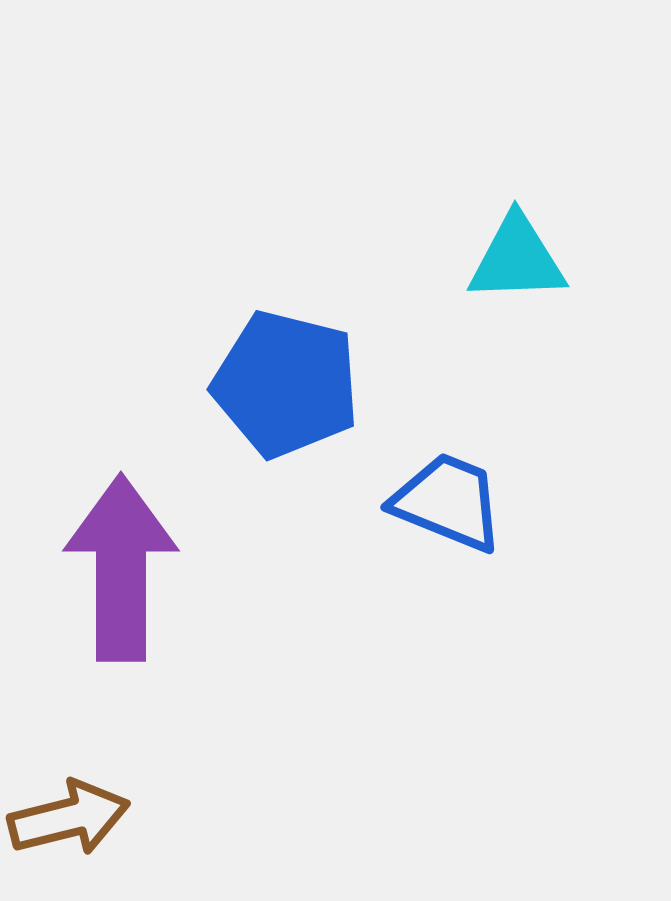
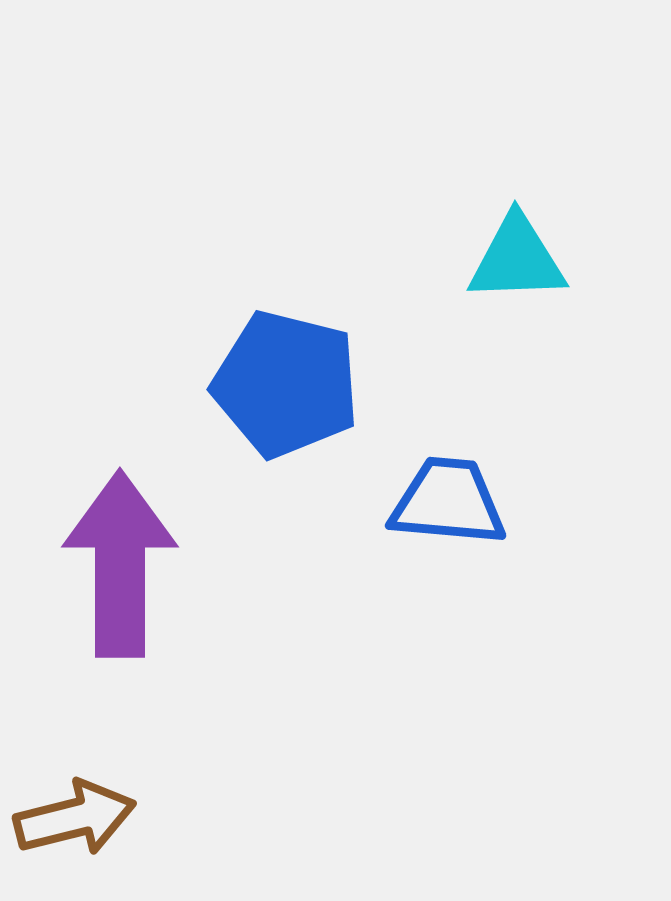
blue trapezoid: rotated 17 degrees counterclockwise
purple arrow: moved 1 px left, 4 px up
brown arrow: moved 6 px right
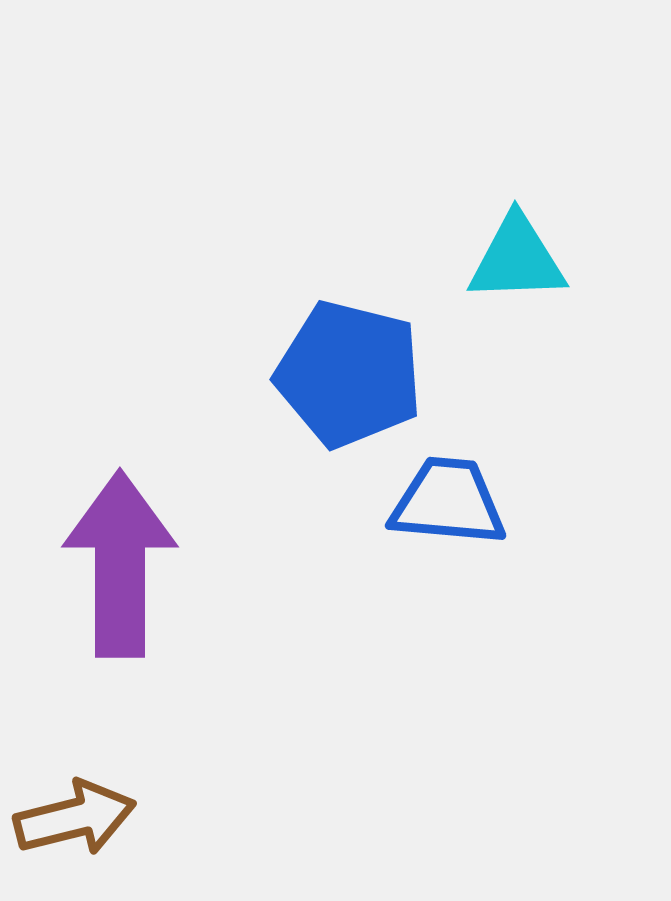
blue pentagon: moved 63 px right, 10 px up
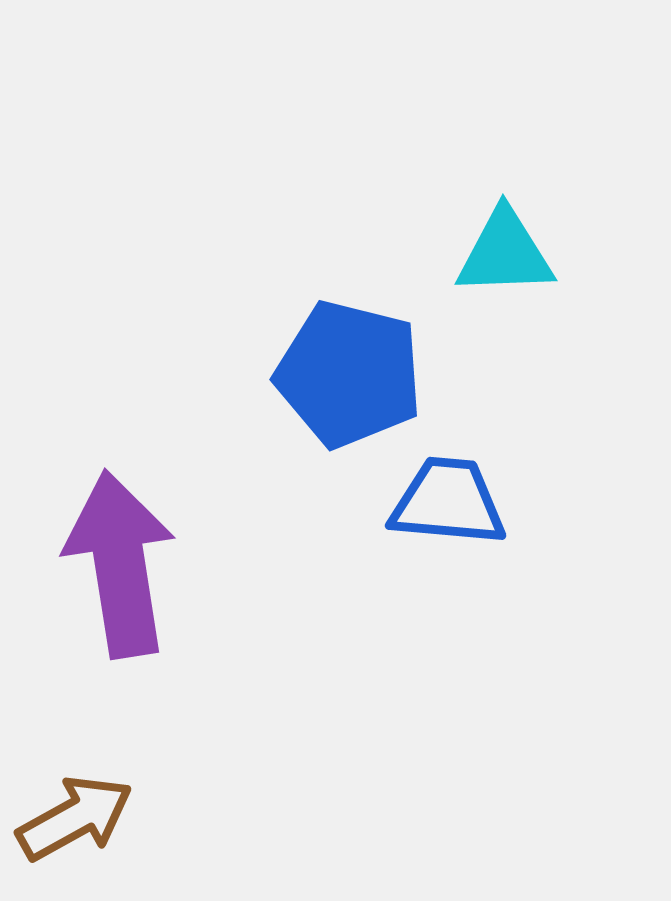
cyan triangle: moved 12 px left, 6 px up
purple arrow: rotated 9 degrees counterclockwise
brown arrow: rotated 15 degrees counterclockwise
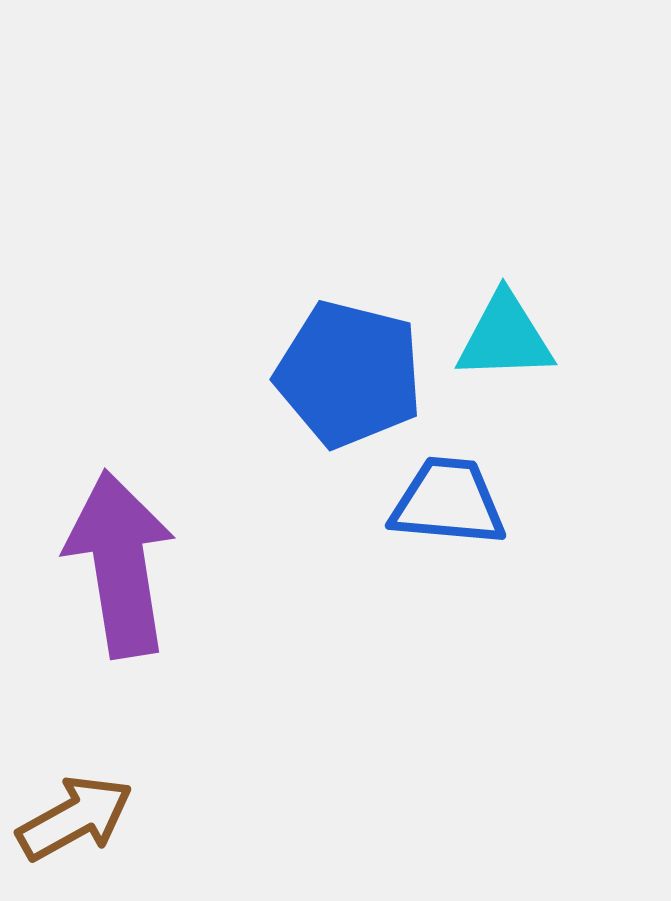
cyan triangle: moved 84 px down
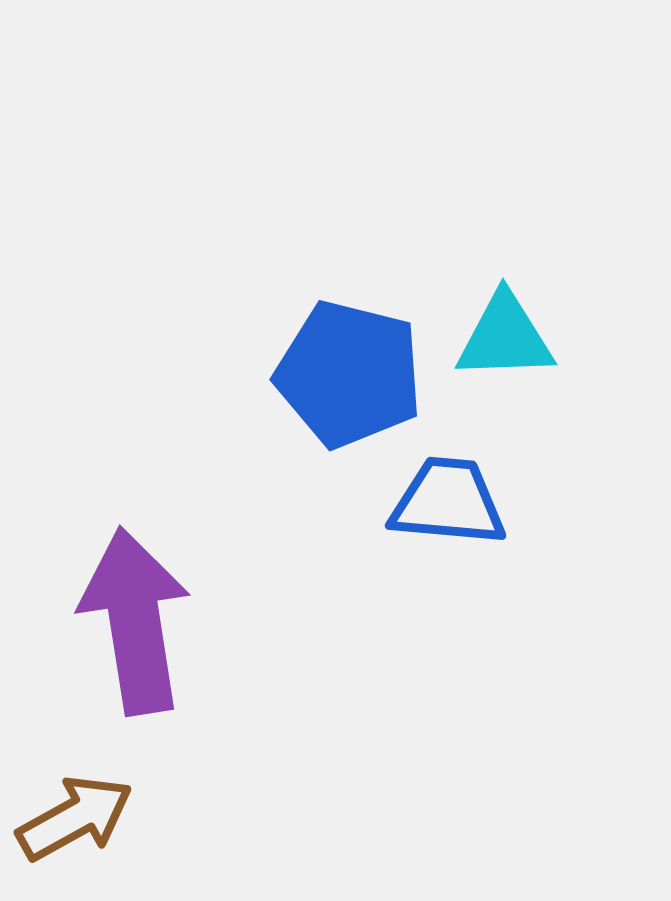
purple arrow: moved 15 px right, 57 px down
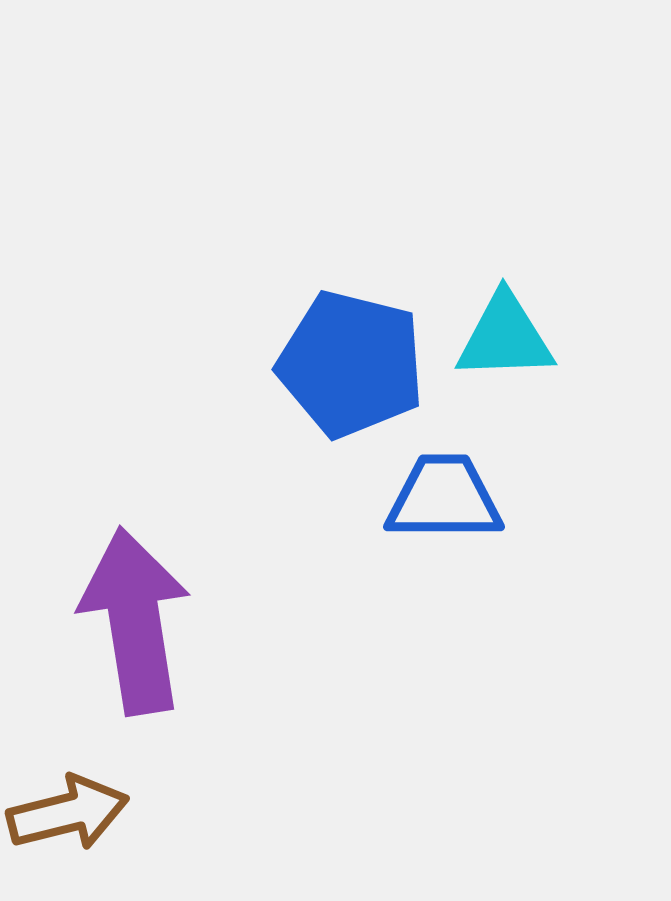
blue pentagon: moved 2 px right, 10 px up
blue trapezoid: moved 4 px left, 4 px up; rotated 5 degrees counterclockwise
brown arrow: moved 7 px left, 5 px up; rotated 15 degrees clockwise
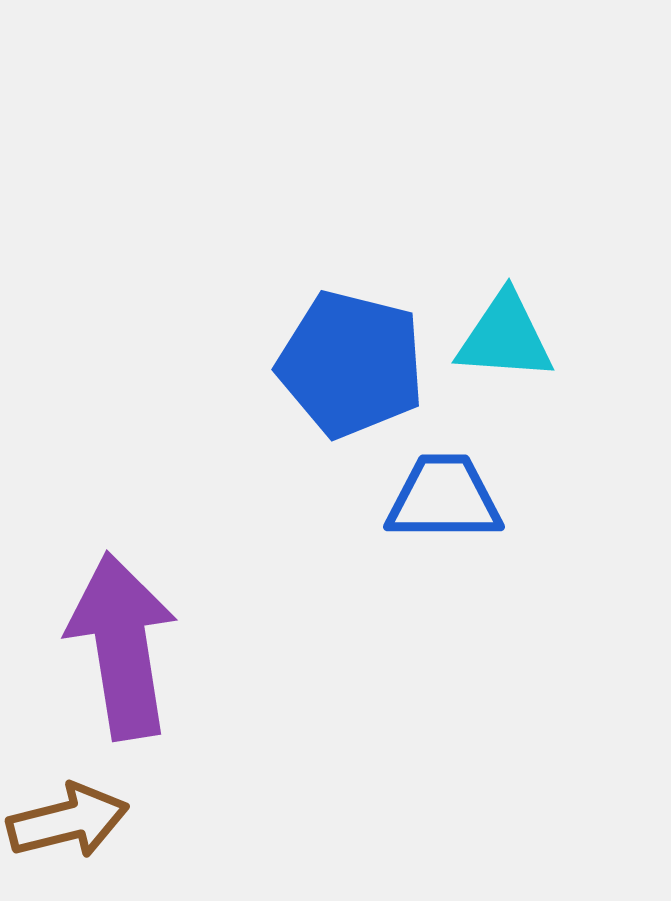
cyan triangle: rotated 6 degrees clockwise
purple arrow: moved 13 px left, 25 px down
brown arrow: moved 8 px down
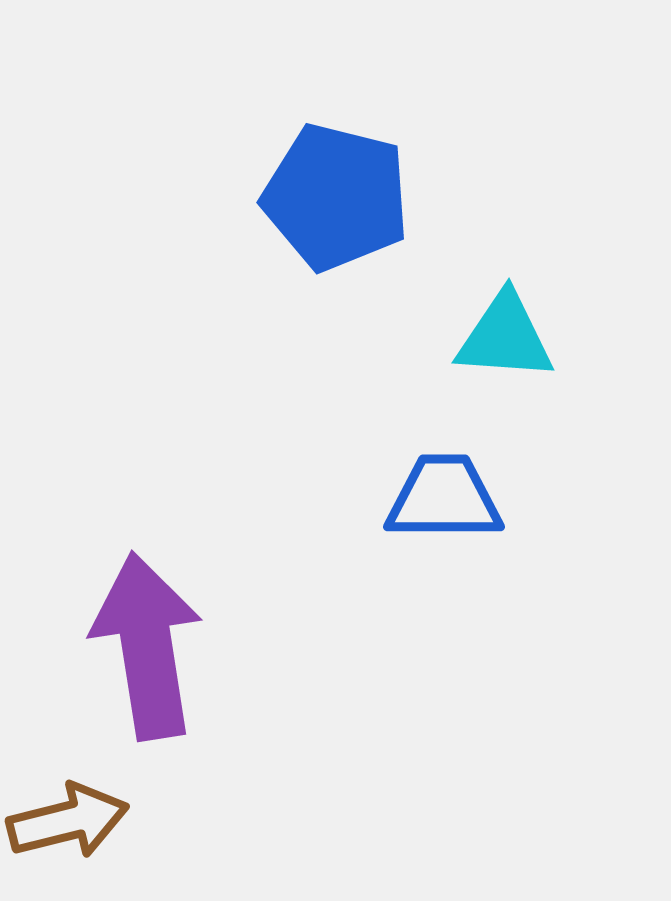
blue pentagon: moved 15 px left, 167 px up
purple arrow: moved 25 px right
